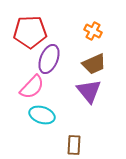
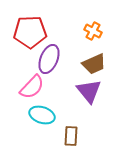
brown rectangle: moved 3 px left, 9 px up
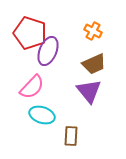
red pentagon: moved 1 px down; rotated 20 degrees clockwise
purple ellipse: moved 1 px left, 8 px up
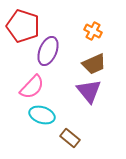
red pentagon: moved 7 px left, 7 px up
brown rectangle: moved 1 px left, 2 px down; rotated 54 degrees counterclockwise
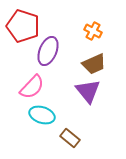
purple triangle: moved 1 px left
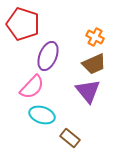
red pentagon: moved 2 px up
orange cross: moved 2 px right, 6 px down
purple ellipse: moved 5 px down
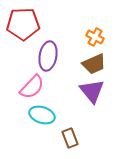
red pentagon: rotated 20 degrees counterclockwise
purple ellipse: rotated 12 degrees counterclockwise
purple triangle: moved 4 px right
brown rectangle: rotated 30 degrees clockwise
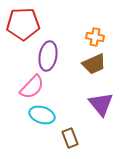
orange cross: rotated 18 degrees counterclockwise
purple triangle: moved 9 px right, 13 px down
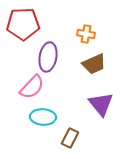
orange cross: moved 9 px left, 3 px up
purple ellipse: moved 1 px down
cyan ellipse: moved 1 px right, 2 px down; rotated 15 degrees counterclockwise
brown rectangle: rotated 48 degrees clockwise
